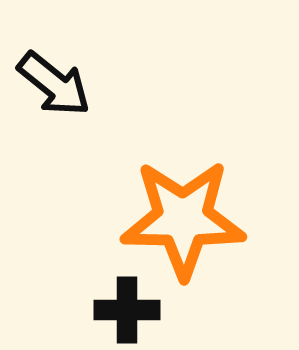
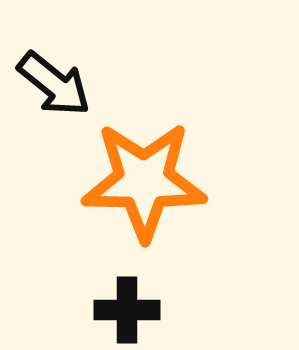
orange star: moved 39 px left, 38 px up
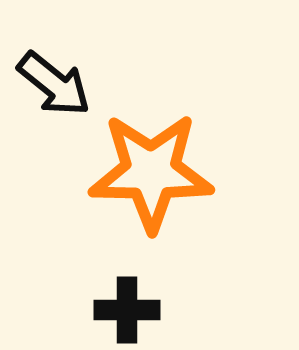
orange star: moved 7 px right, 9 px up
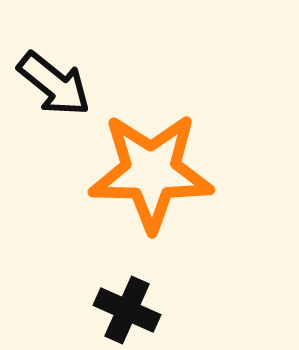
black cross: rotated 24 degrees clockwise
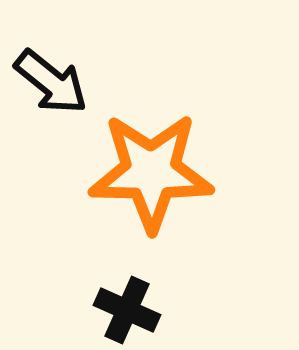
black arrow: moved 3 px left, 2 px up
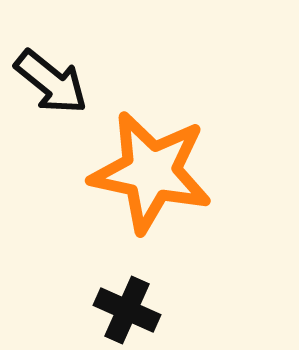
orange star: rotated 11 degrees clockwise
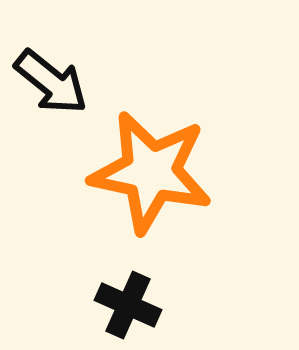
black cross: moved 1 px right, 5 px up
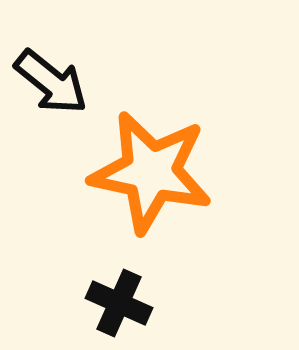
black cross: moved 9 px left, 2 px up
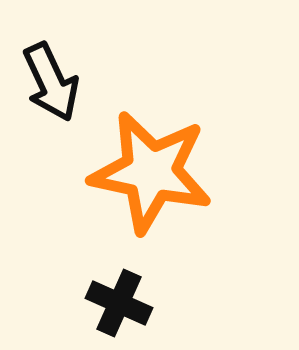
black arrow: rotated 26 degrees clockwise
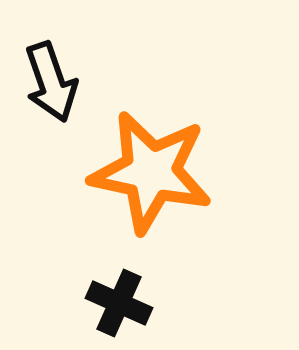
black arrow: rotated 6 degrees clockwise
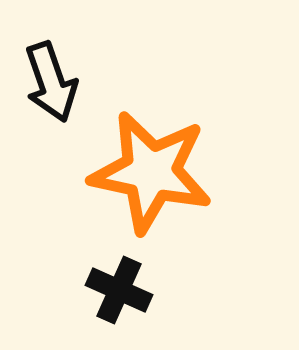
black cross: moved 13 px up
